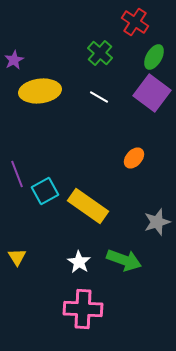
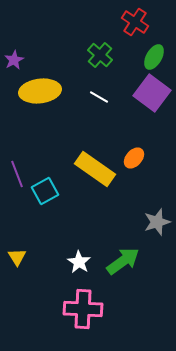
green cross: moved 2 px down
yellow rectangle: moved 7 px right, 37 px up
green arrow: moved 1 px left, 1 px down; rotated 56 degrees counterclockwise
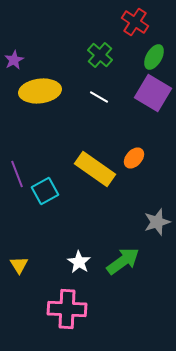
purple square: moved 1 px right; rotated 6 degrees counterclockwise
yellow triangle: moved 2 px right, 8 px down
pink cross: moved 16 px left
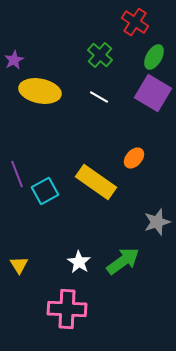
yellow ellipse: rotated 18 degrees clockwise
yellow rectangle: moved 1 px right, 13 px down
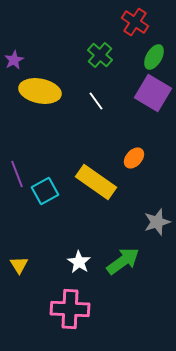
white line: moved 3 px left, 4 px down; rotated 24 degrees clockwise
pink cross: moved 3 px right
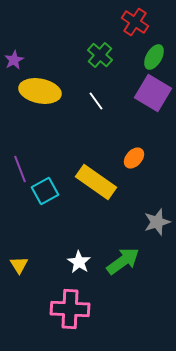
purple line: moved 3 px right, 5 px up
